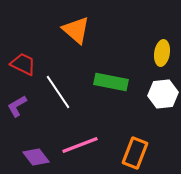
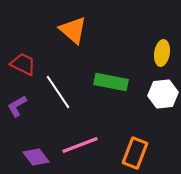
orange triangle: moved 3 px left
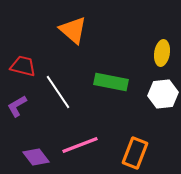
red trapezoid: moved 2 px down; rotated 12 degrees counterclockwise
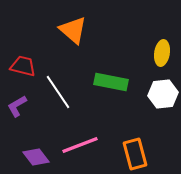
orange rectangle: moved 1 px down; rotated 36 degrees counterclockwise
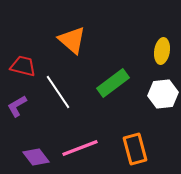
orange triangle: moved 1 px left, 10 px down
yellow ellipse: moved 2 px up
green rectangle: moved 2 px right, 1 px down; rotated 48 degrees counterclockwise
pink line: moved 3 px down
orange rectangle: moved 5 px up
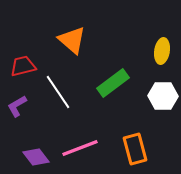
red trapezoid: rotated 28 degrees counterclockwise
white hexagon: moved 2 px down; rotated 8 degrees clockwise
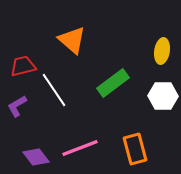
white line: moved 4 px left, 2 px up
